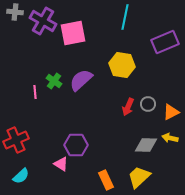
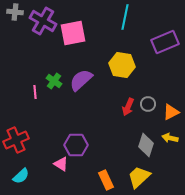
gray diamond: rotated 75 degrees counterclockwise
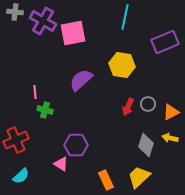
green cross: moved 9 px left, 29 px down; rotated 21 degrees counterclockwise
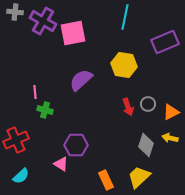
yellow hexagon: moved 2 px right
red arrow: rotated 42 degrees counterclockwise
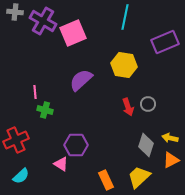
pink square: rotated 12 degrees counterclockwise
orange triangle: moved 48 px down
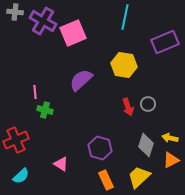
purple hexagon: moved 24 px right, 3 px down; rotated 15 degrees clockwise
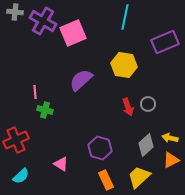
gray diamond: rotated 30 degrees clockwise
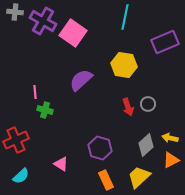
pink square: rotated 32 degrees counterclockwise
